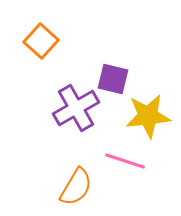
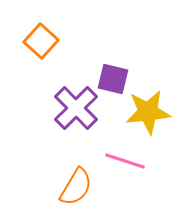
purple cross: rotated 15 degrees counterclockwise
yellow star: moved 4 px up
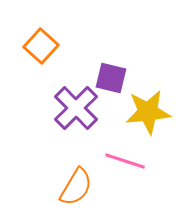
orange square: moved 5 px down
purple square: moved 2 px left, 1 px up
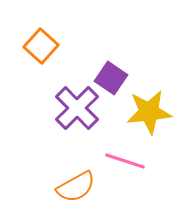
purple square: rotated 20 degrees clockwise
purple cross: moved 1 px right
yellow star: moved 1 px right
orange semicircle: rotated 30 degrees clockwise
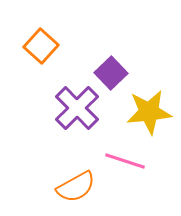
purple square: moved 5 px up; rotated 12 degrees clockwise
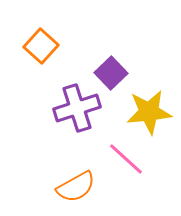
purple cross: rotated 27 degrees clockwise
pink line: moved 1 px right, 2 px up; rotated 24 degrees clockwise
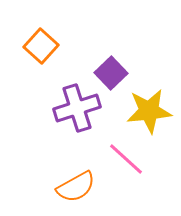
yellow star: moved 1 px up
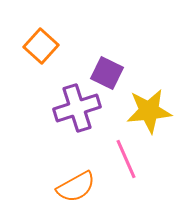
purple square: moved 4 px left; rotated 20 degrees counterclockwise
pink line: rotated 24 degrees clockwise
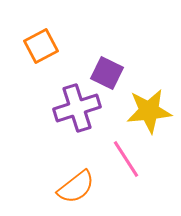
orange square: rotated 20 degrees clockwise
pink line: rotated 9 degrees counterclockwise
orange semicircle: rotated 9 degrees counterclockwise
